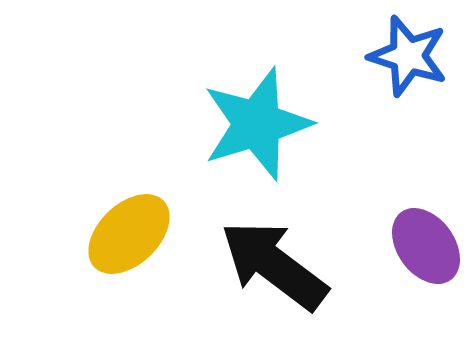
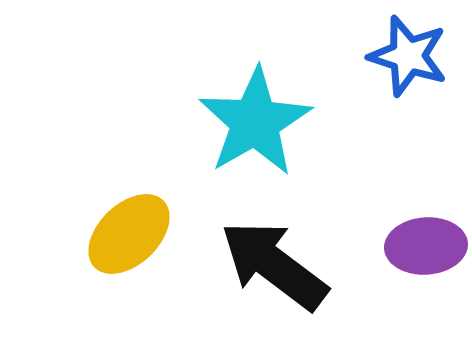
cyan star: moved 2 px left, 2 px up; rotated 13 degrees counterclockwise
purple ellipse: rotated 58 degrees counterclockwise
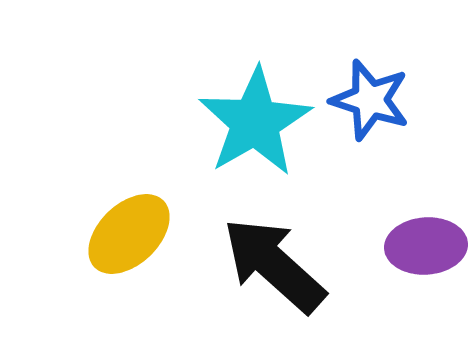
blue star: moved 38 px left, 44 px down
black arrow: rotated 5 degrees clockwise
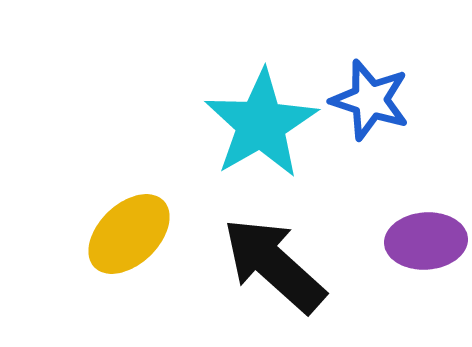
cyan star: moved 6 px right, 2 px down
purple ellipse: moved 5 px up
